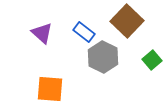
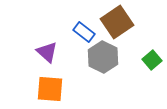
brown square: moved 10 px left, 1 px down; rotated 12 degrees clockwise
purple triangle: moved 5 px right, 19 px down
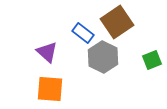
blue rectangle: moved 1 px left, 1 px down
green square: rotated 18 degrees clockwise
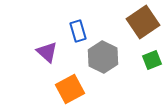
brown square: moved 26 px right
blue rectangle: moved 5 px left, 2 px up; rotated 35 degrees clockwise
orange square: moved 20 px right; rotated 32 degrees counterclockwise
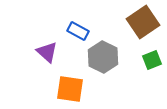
blue rectangle: rotated 45 degrees counterclockwise
orange square: rotated 36 degrees clockwise
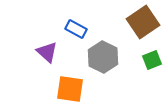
blue rectangle: moved 2 px left, 2 px up
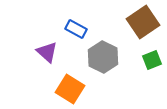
orange square: rotated 24 degrees clockwise
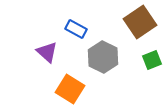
brown square: moved 3 px left
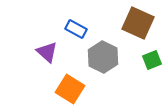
brown square: moved 2 px left, 1 px down; rotated 32 degrees counterclockwise
